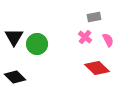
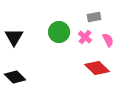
green circle: moved 22 px right, 12 px up
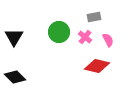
red diamond: moved 2 px up; rotated 30 degrees counterclockwise
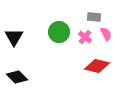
gray rectangle: rotated 16 degrees clockwise
pink semicircle: moved 2 px left, 6 px up
black diamond: moved 2 px right
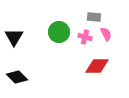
pink cross: rotated 24 degrees counterclockwise
red diamond: rotated 15 degrees counterclockwise
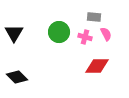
black triangle: moved 4 px up
